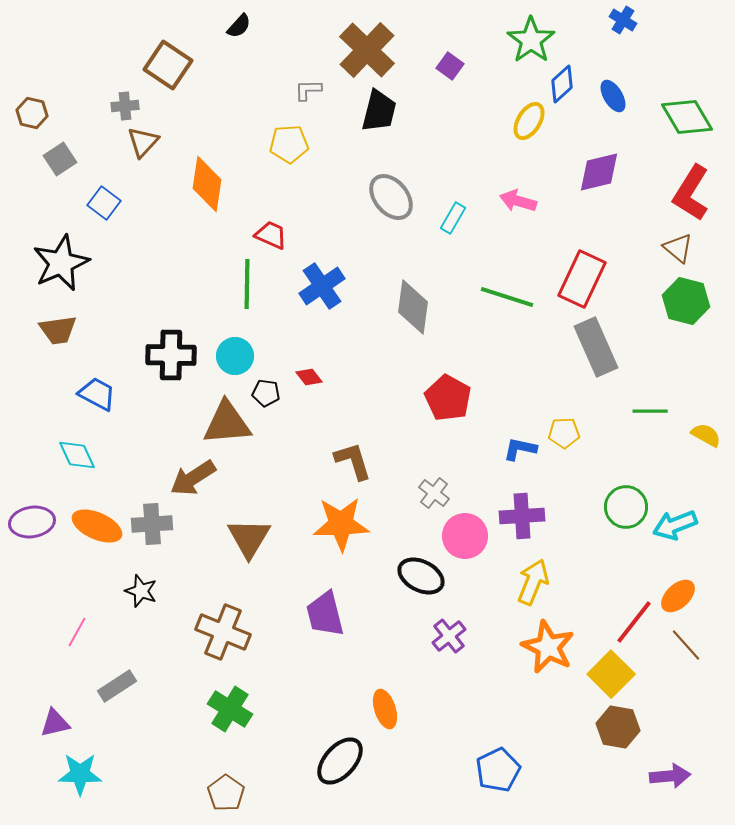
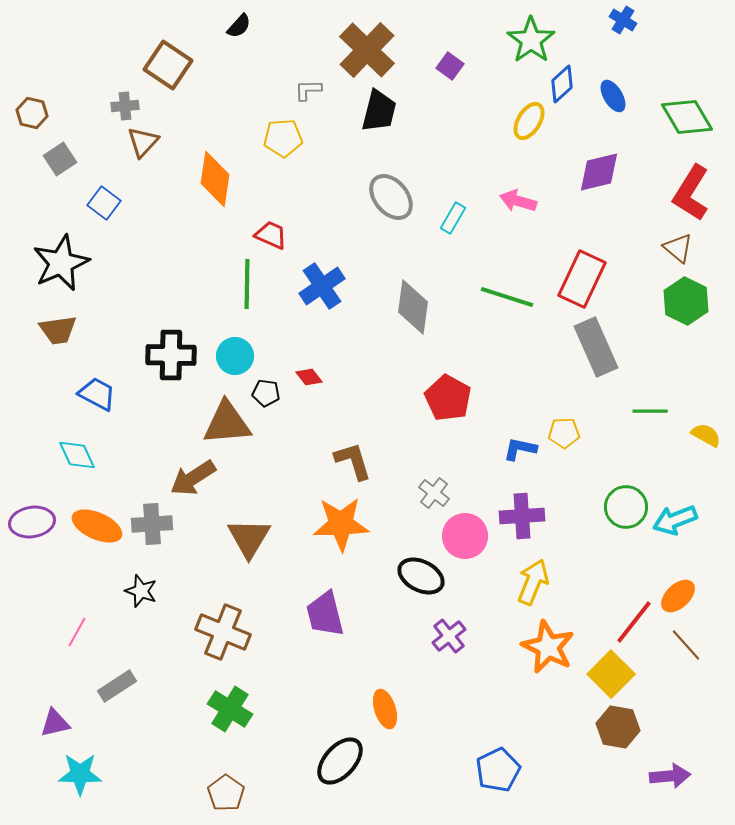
yellow pentagon at (289, 144): moved 6 px left, 6 px up
orange diamond at (207, 184): moved 8 px right, 5 px up
green hexagon at (686, 301): rotated 12 degrees clockwise
cyan arrow at (675, 525): moved 5 px up
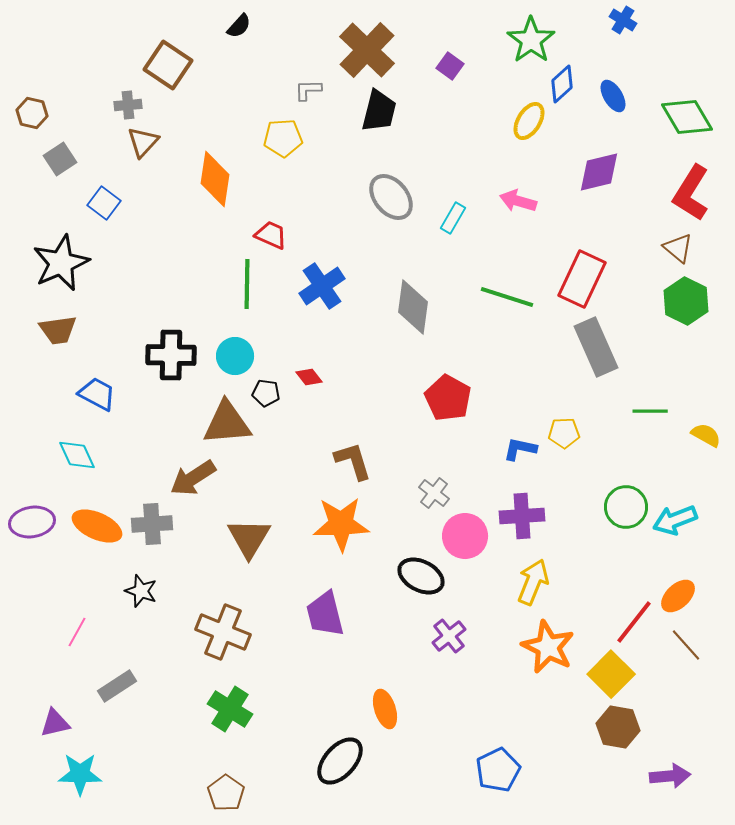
gray cross at (125, 106): moved 3 px right, 1 px up
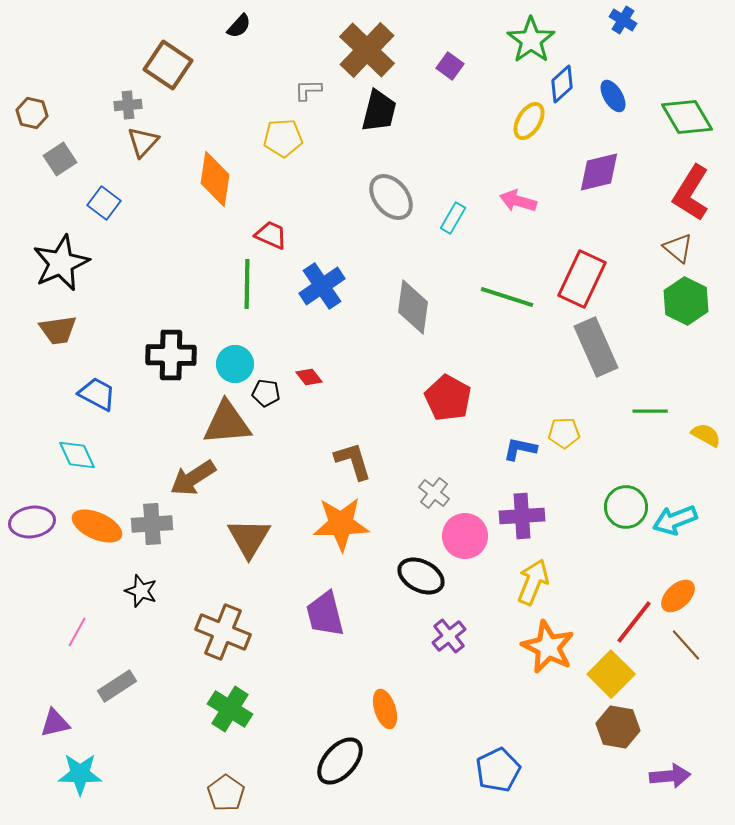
cyan circle at (235, 356): moved 8 px down
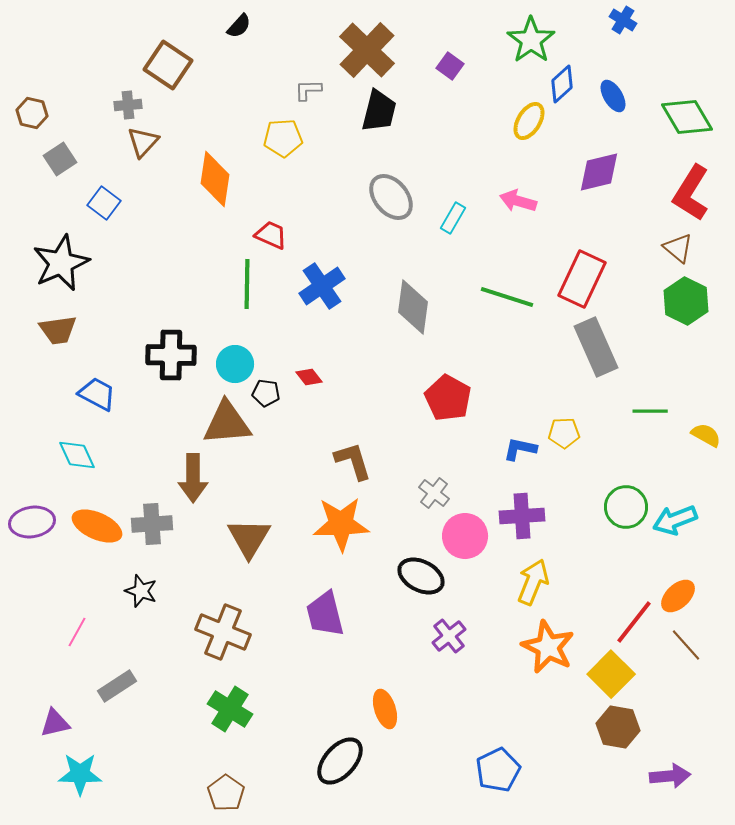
brown arrow at (193, 478): rotated 57 degrees counterclockwise
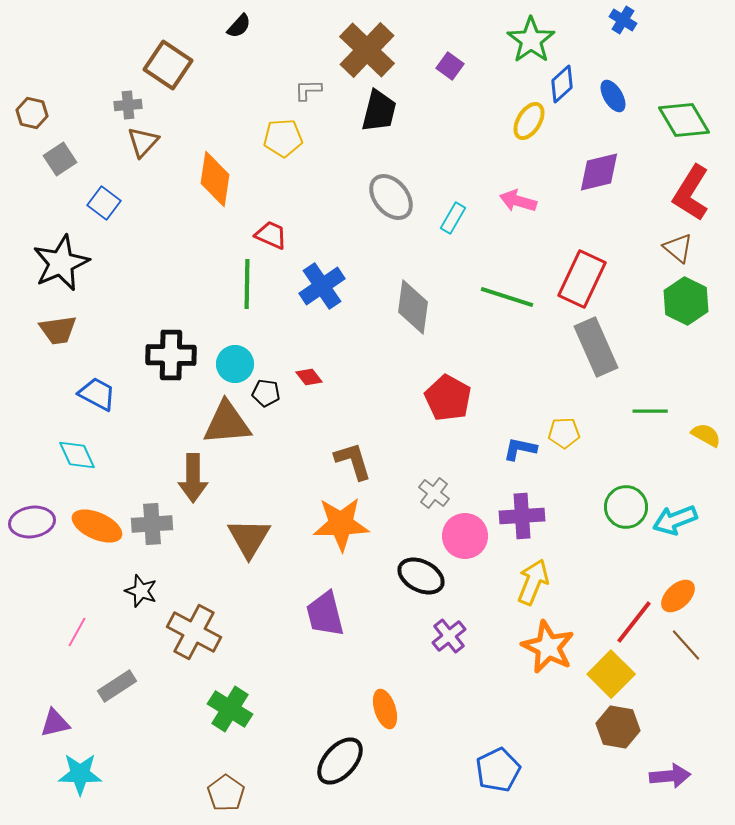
green diamond at (687, 117): moved 3 px left, 3 px down
brown cross at (223, 632): moved 29 px left; rotated 6 degrees clockwise
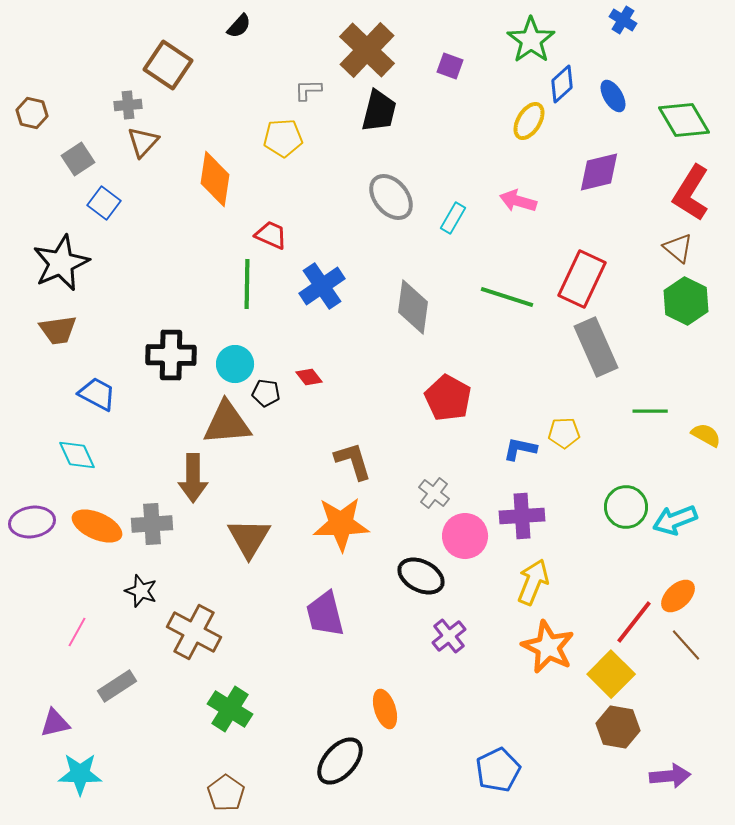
purple square at (450, 66): rotated 16 degrees counterclockwise
gray square at (60, 159): moved 18 px right
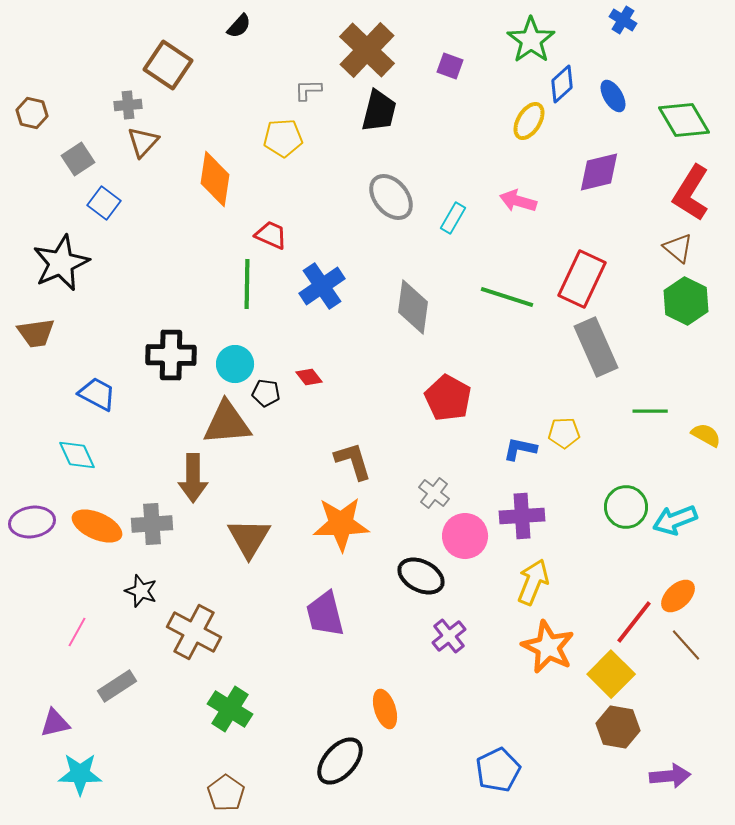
brown trapezoid at (58, 330): moved 22 px left, 3 px down
